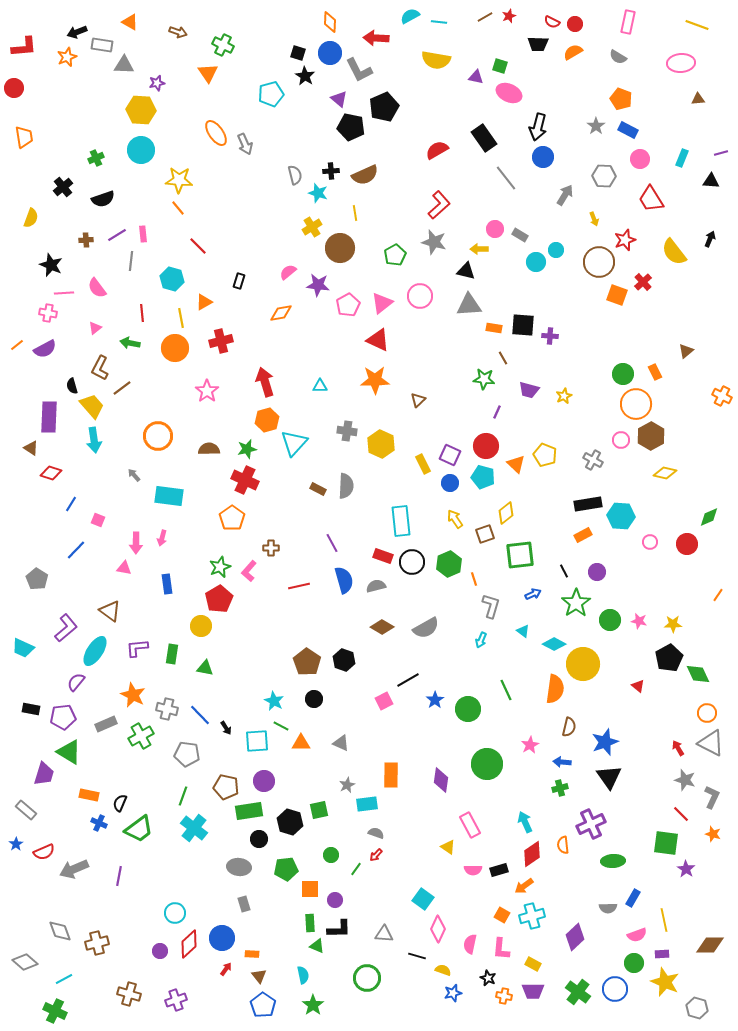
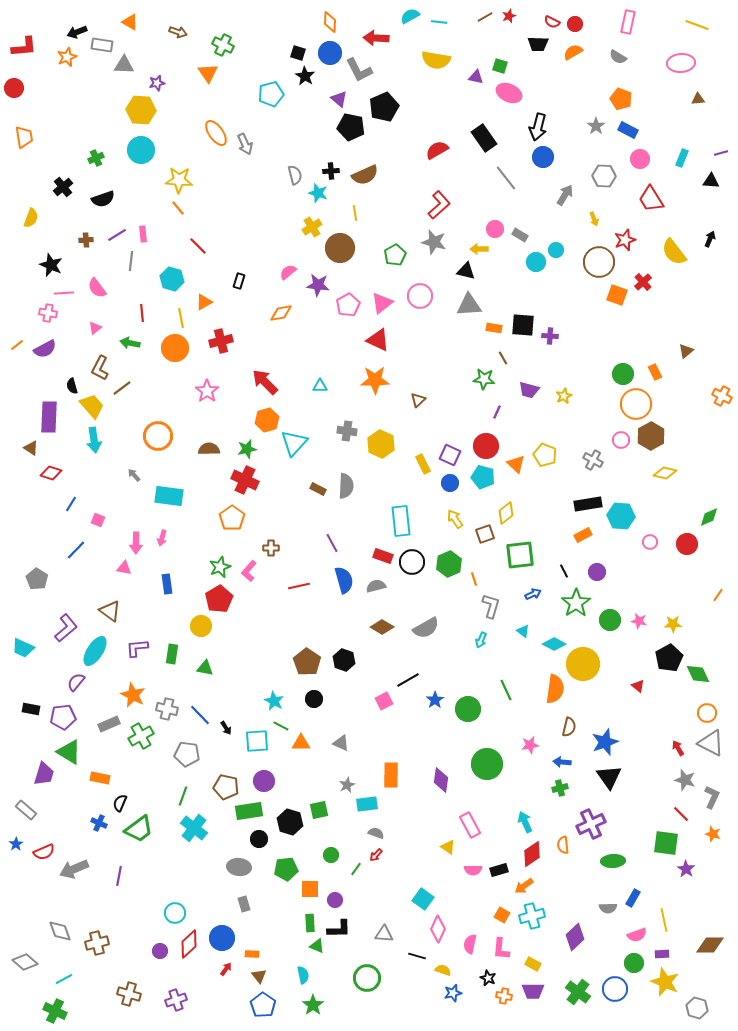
red arrow at (265, 382): rotated 28 degrees counterclockwise
gray rectangle at (106, 724): moved 3 px right
pink star at (530, 745): rotated 18 degrees clockwise
orange rectangle at (89, 795): moved 11 px right, 17 px up
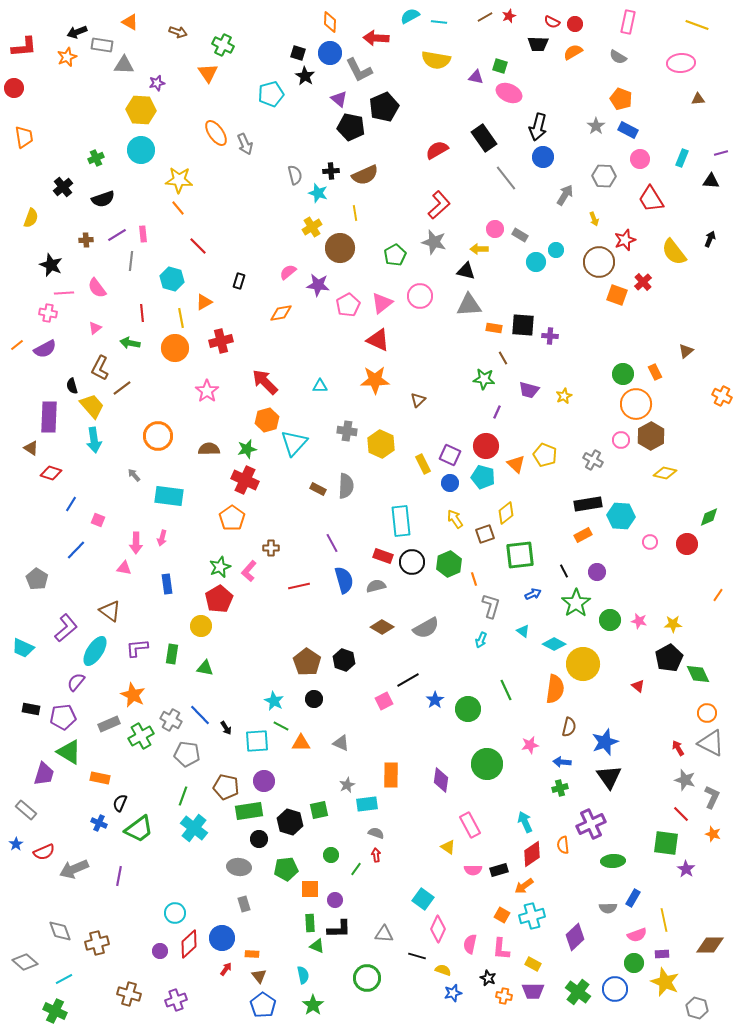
gray cross at (167, 709): moved 4 px right, 11 px down; rotated 15 degrees clockwise
red arrow at (376, 855): rotated 128 degrees clockwise
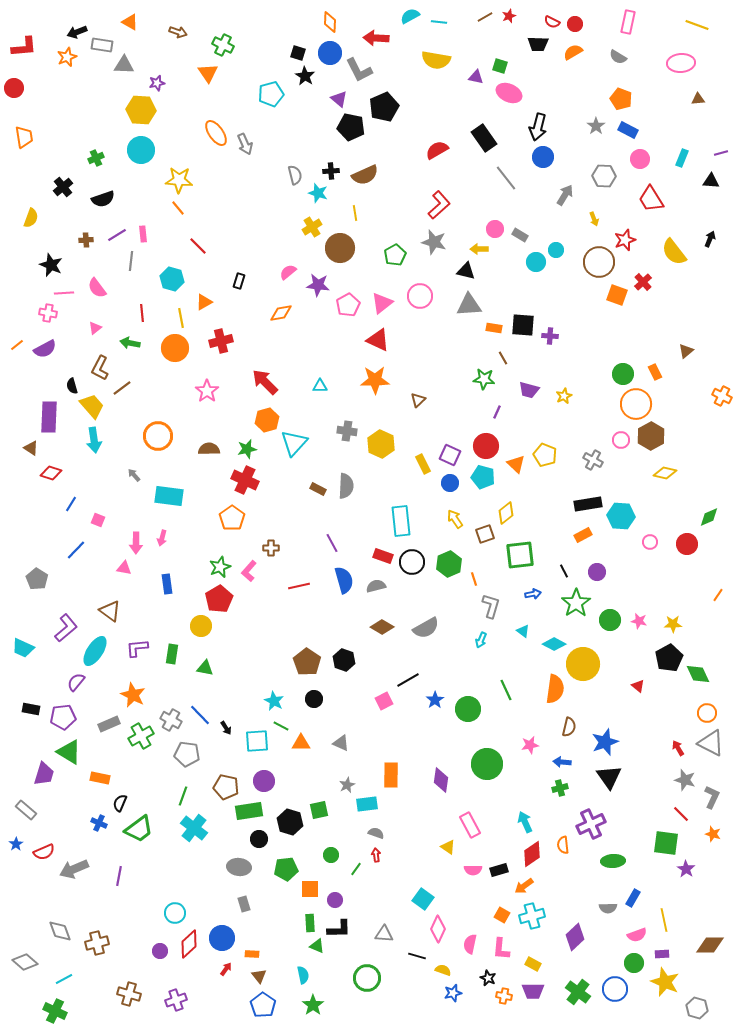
blue arrow at (533, 594): rotated 14 degrees clockwise
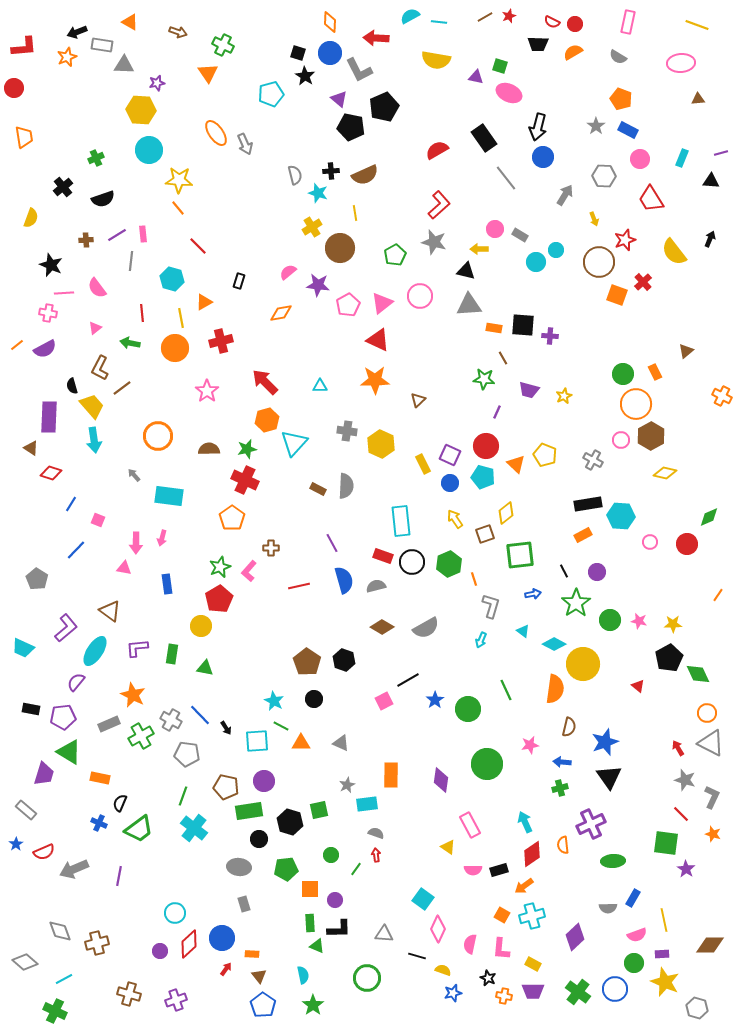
cyan circle at (141, 150): moved 8 px right
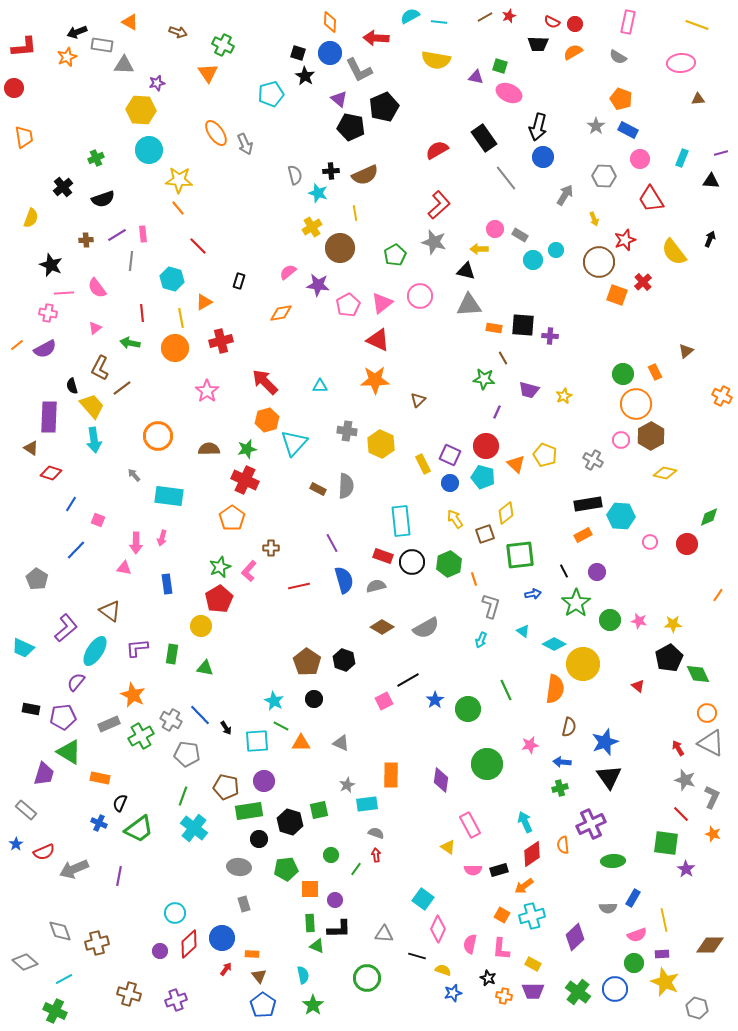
cyan circle at (536, 262): moved 3 px left, 2 px up
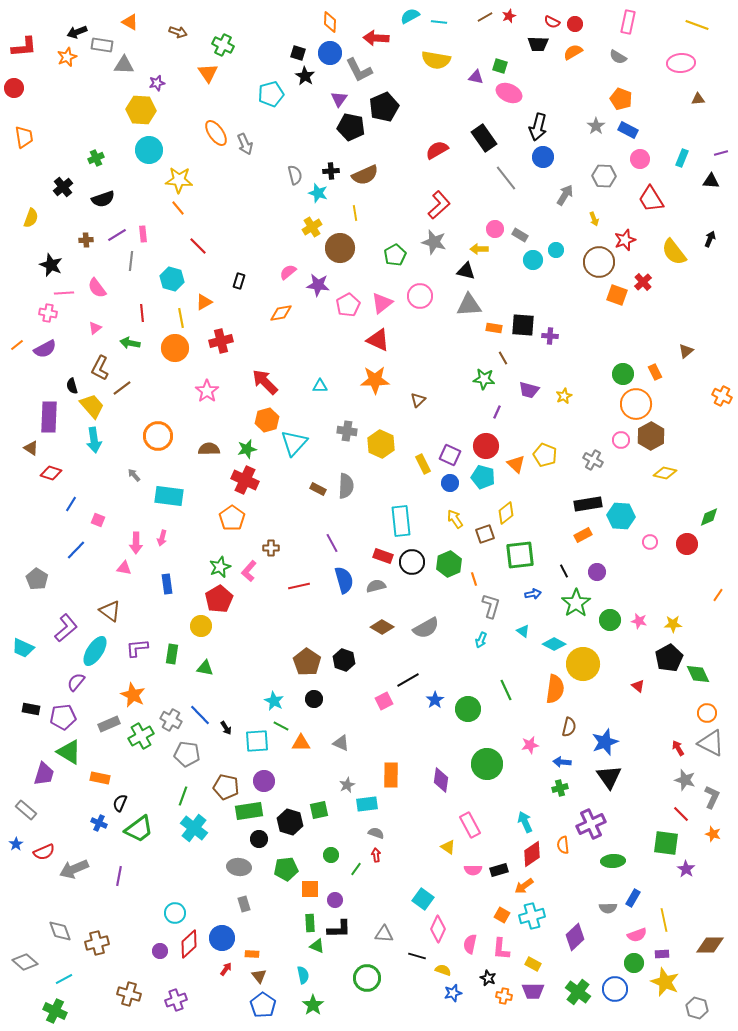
purple triangle at (339, 99): rotated 24 degrees clockwise
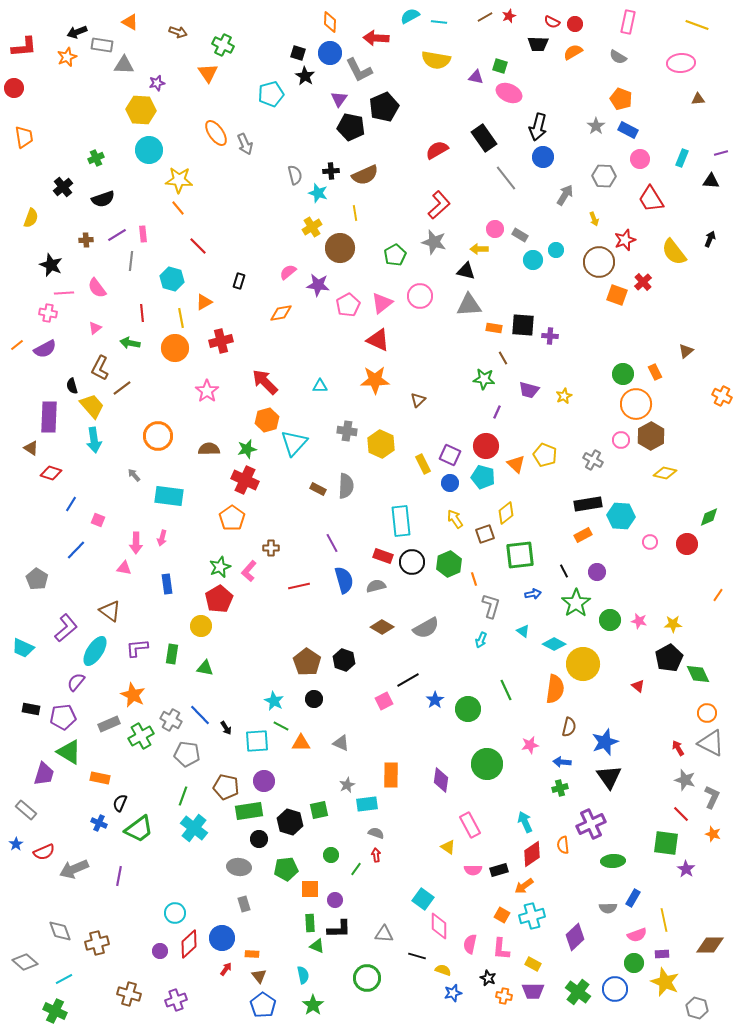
pink diamond at (438, 929): moved 1 px right, 3 px up; rotated 24 degrees counterclockwise
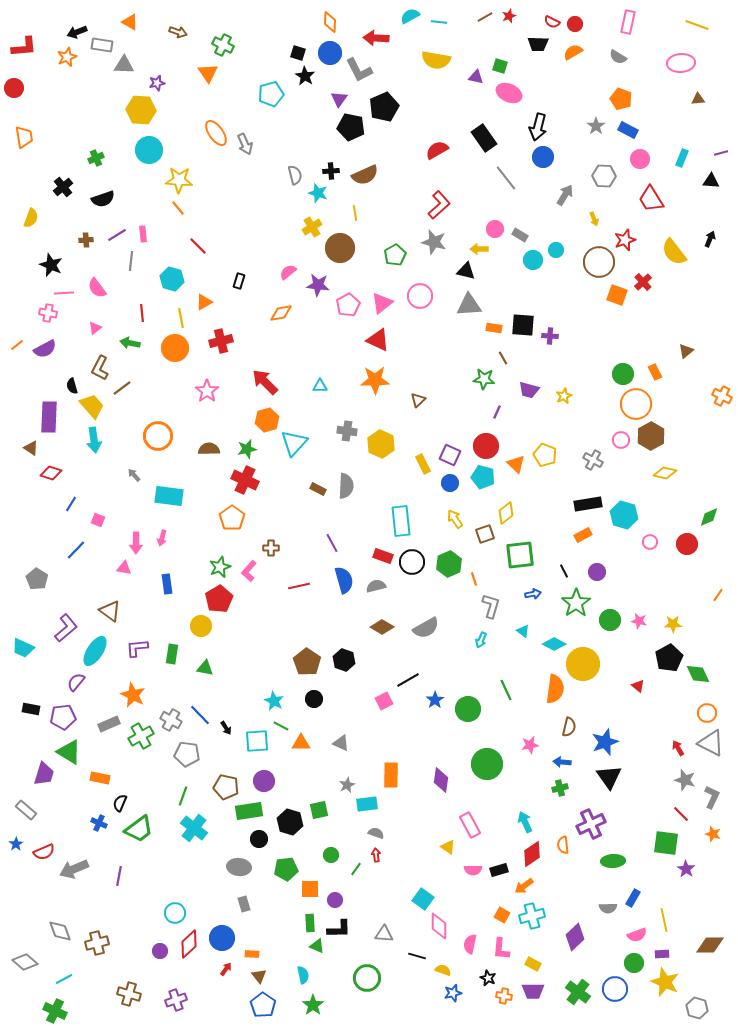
cyan hexagon at (621, 516): moved 3 px right, 1 px up; rotated 12 degrees clockwise
